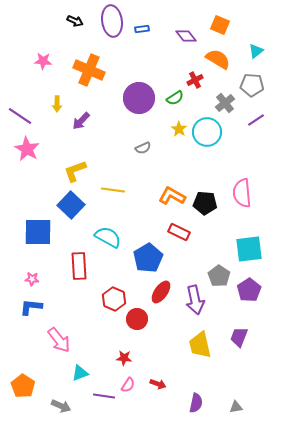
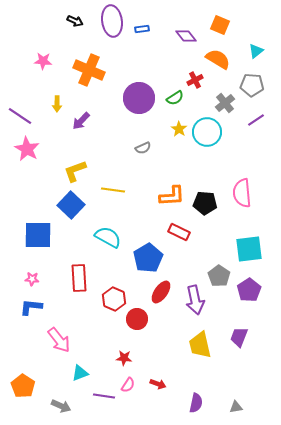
orange L-shape at (172, 196): rotated 148 degrees clockwise
blue square at (38, 232): moved 3 px down
red rectangle at (79, 266): moved 12 px down
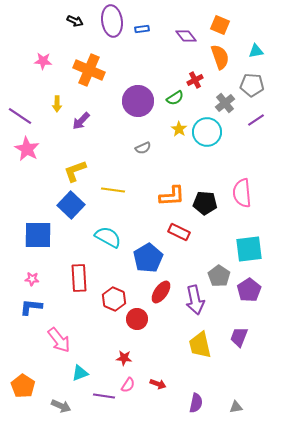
cyan triangle at (256, 51): rotated 28 degrees clockwise
orange semicircle at (218, 59): moved 2 px right, 2 px up; rotated 40 degrees clockwise
purple circle at (139, 98): moved 1 px left, 3 px down
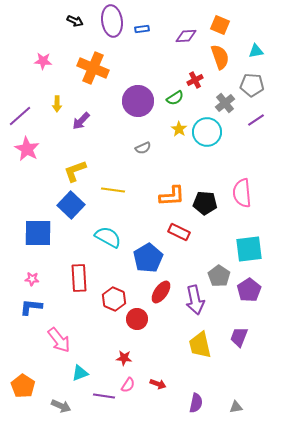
purple diamond at (186, 36): rotated 55 degrees counterclockwise
orange cross at (89, 70): moved 4 px right, 2 px up
purple line at (20, 116): rotated 75 degrees counterclockwise
blue square at (38, 235): moved 2 px up
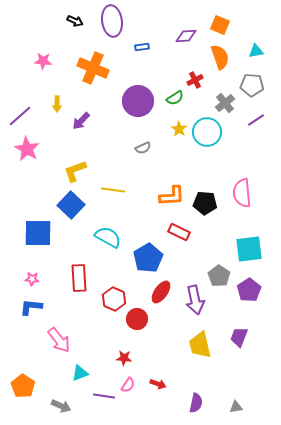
blue rectangle at (142, 29): moved 18 px down
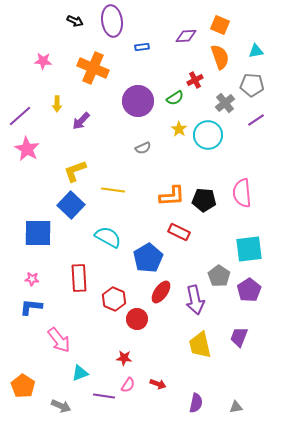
cyan circle at (207, 132): moved 1 px right, 3 px down
black pentagon at (205, 203): moved 1 px left, 3 px up
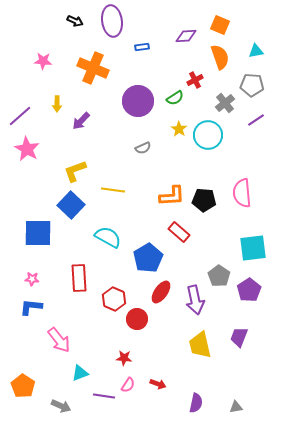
red rectangle at (179, 232): rotated 15 degrees clockwise
cyan square at (249, 249): moved 4 px right, 1 px up
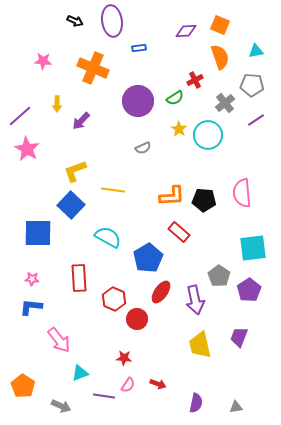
purple diamond at (186, 36): moved 5 px up
blue rectangle at (142, 47): moved 3 px left, 1 px down
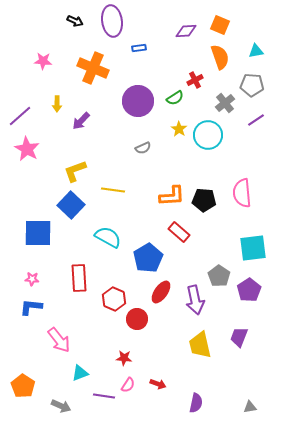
gray triangle at (236, 407): moved 14 px right
